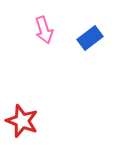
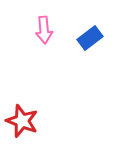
pink arrow: rotated 12 degrees clockwise
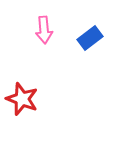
red star: moved 22 px up
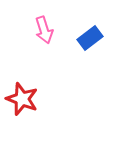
pink arrow: rotated 12 degrees counterclockwise
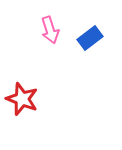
pink arrow: moved 6 px right
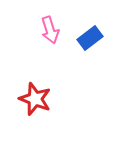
red star: moved 13 px right
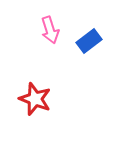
blue rectangle: moved 1 px left, 3 px down
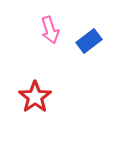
red star: moved 2 px up; rotated 16 degrees clockwise
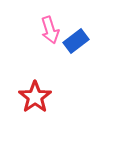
blue rectangle: moved 13 px left
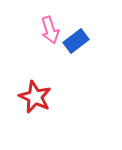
red star: rotated 12 degrees counterclockwise
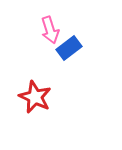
blue rectangle: moved 7 px left, 7 px down
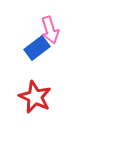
blue rectangle: moved 32 px left
